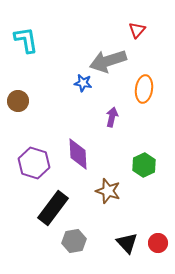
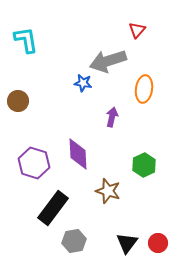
black triangle: rotated 20 degrees clockwise
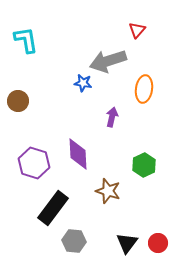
gray hexagon: rotated 15 degrees clockwise
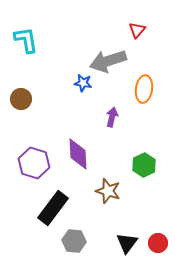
brown circle: moved 3 px right, 2 px up
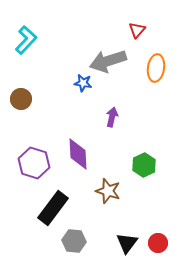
cyan L-shape: rotated 52 degrees clockwise
orange ellipse: moved 12 px right, 21 px up
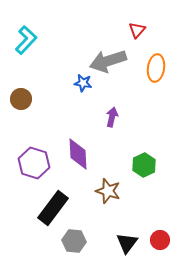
red circle: moved 2 px right, 3 px up
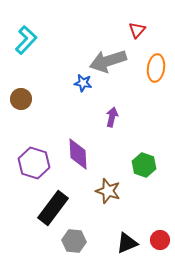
green hexagon: rotated 15 degrees counterclockwise
black triangle: rotated 30 degrees clockwise
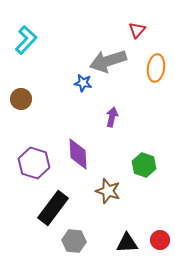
black triangle: rotated 20 degrees clockwise
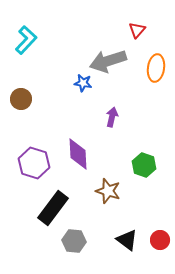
black triangle: moved 3 px up; rotated 40 degrees clockwise
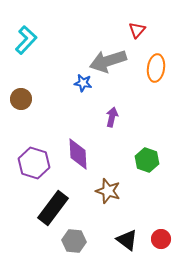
green hexagon: moved 3 px right, 5 px up
red circle: moved 1 px right, 1 px up
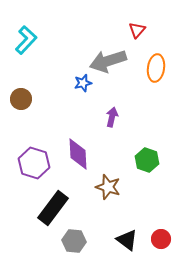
blue star: rotated 24 degrees counterclockwise
brown star: moved 4 px up
